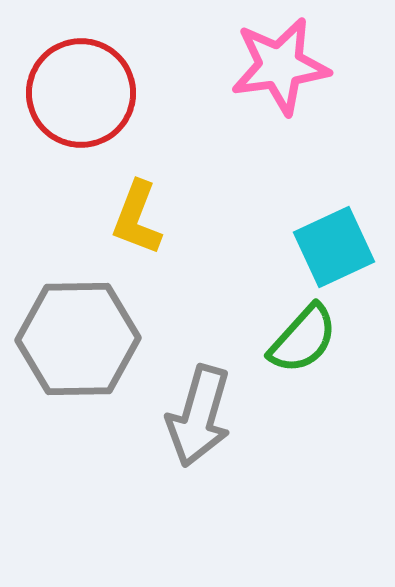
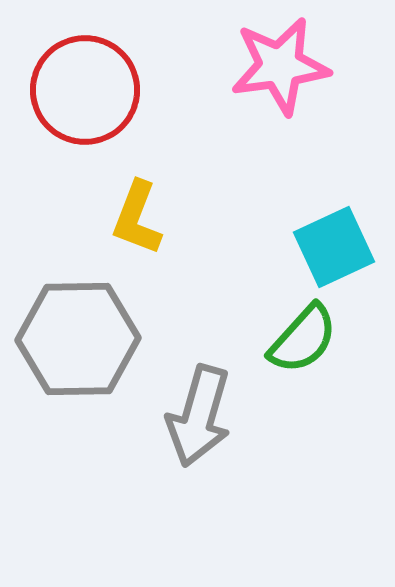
red circle: moved 4 px right, 3 px up
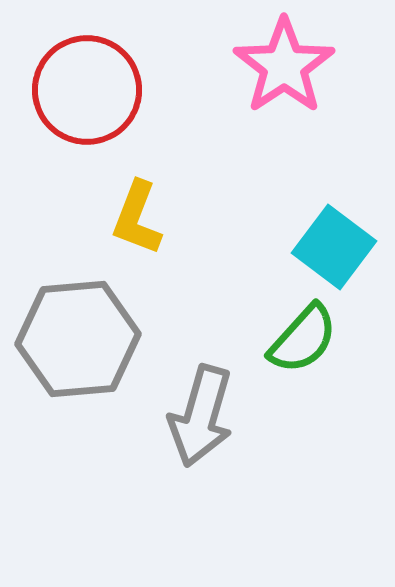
pink star: moved 4 px right; rotated 26 degrees counterclockwise
red circle: moved 2 px right
cyan square: rotated 28 degrees counterclockwise
gray hexagon: rotated 4 degrees counterclockwise
gray arrow: moved 2 px right
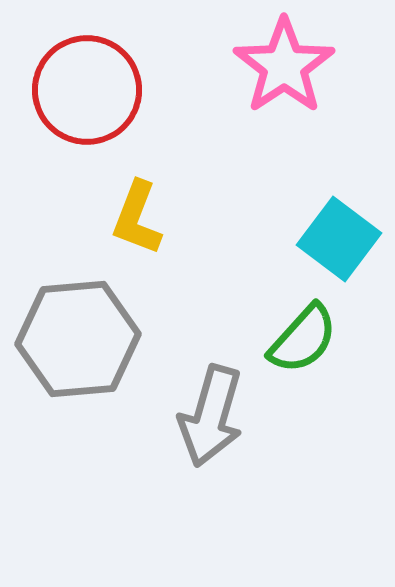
cyan square: moved 5 px right, 8 px up
gray arrow: moved 10 px right
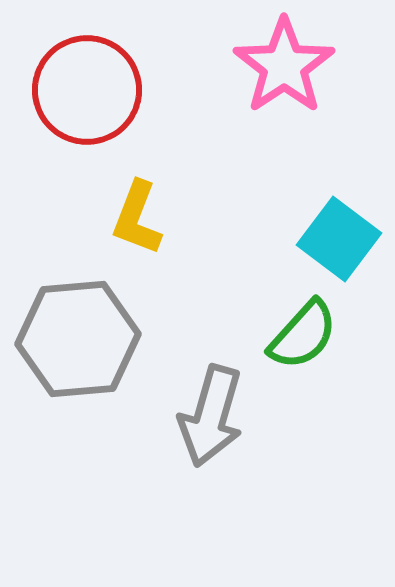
green semicircle: moved 4 px up
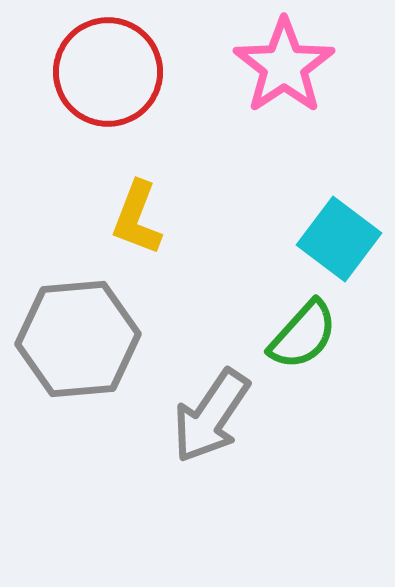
red circle: moved 21 px right, 18 px up
gray arrow: rotated 18 degrees clockwise
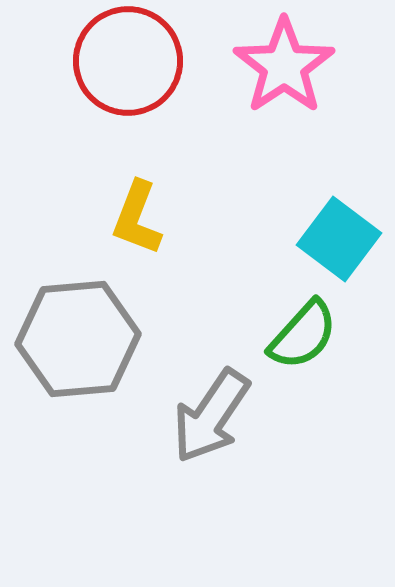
red circle: moved 20 px right, 11 px up
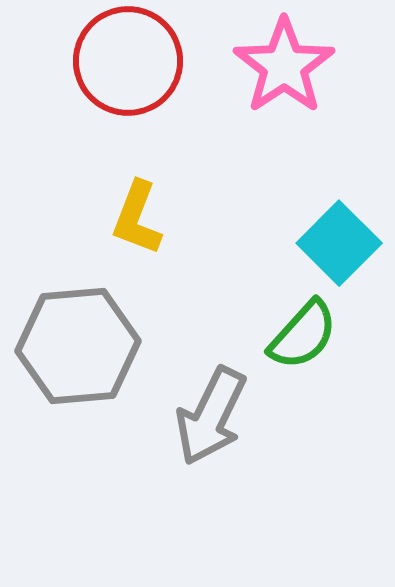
cyan square: moved 4 px down; rotated 8 degrees clockwise
gray hexagon: moved 7 px down
gray arrow: rotated 8 degrees counterclockwise
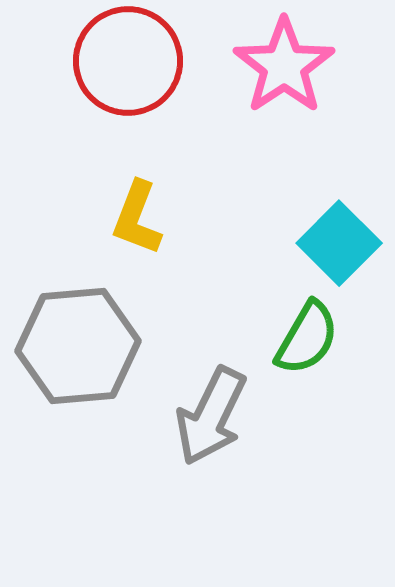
green semicircle: moved 4 px right, 3 px down; rotated 12 degrees counterclockwise
